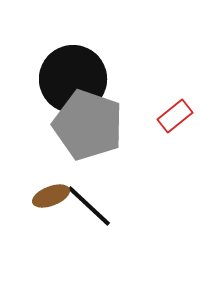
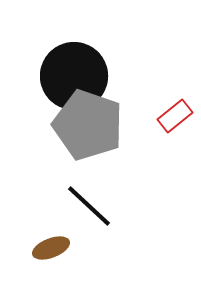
black circle: moved 1 px right, 3 px up
brown ellipse: moved 52 px down
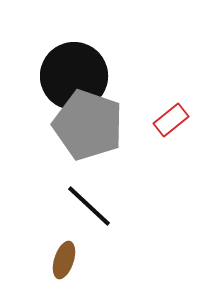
red rectangle: moved 4 px left, 4 px down
brown ellipse: moved 13 px right, 12 px down; rotated 51 degrees counterclockwise
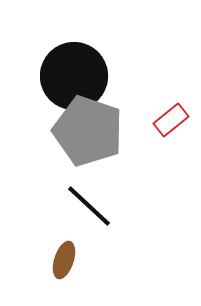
gray pentagon: moved 6 px down
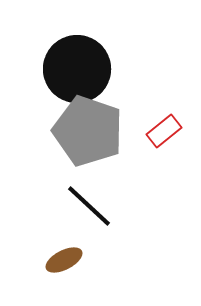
black circle: moved 3 px right, 7 px up
red rectangle: moved 7 px left, 11 px down
brown ellipse: rotated 45 degrees clockwise
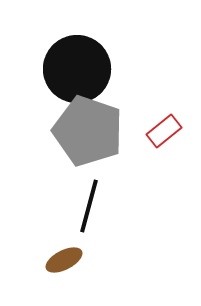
black line: rotated 62 degrees clockwise
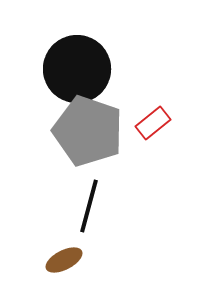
red rectangle: moved 11 px left, 8 px up
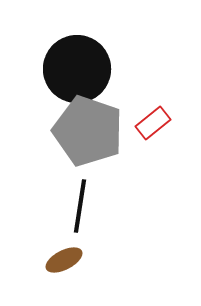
black line: moved 9 px left; rotated 6 degrees counterclockwise
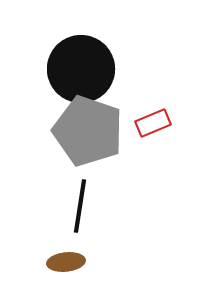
black circle: moved 4 px right
red rectangle: rotated 16 degrees clockwise
brown ellipse: moved 2 px right, 2 px down; rotated 21 degrees clockwise
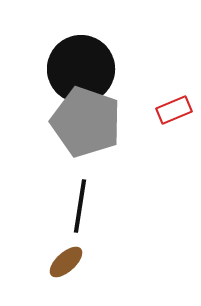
red rectangle: moved 21 px right, 13 px up
gray pentagon: moved 2 px left, 9 px up
brown ellipse: rotated 36 degrees counterclockwise
